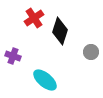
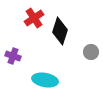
cyan ellipse: rotated 30 degrees counterclockwise
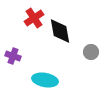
black diamond: rotated 28 degrees counterclockwise
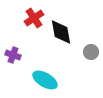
black diamond: moved 1 px right, 1 px down
purple cross: moved 1 px up
cyan ellipse: rotated 20 degrees clockwise
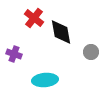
red cross: rotated 18 degrees counterclockwise
purple cross: moved 1 px right, 1 px up
cyan ellipse: rotated 35 degrees counterclockwise
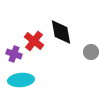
red cross: moved 23 px down
cyan ellipse: moved 24 px left
